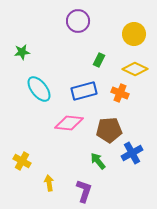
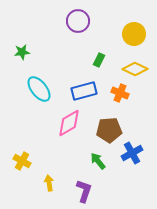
pink diamond: rotated 36 degrees counterclockwise
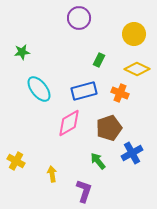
purple circle: moved 1 px right, 3 px up
yellow diamond: moved 2 px right
brown pentagon: moved 2 px up; rotated 15 degrees counterclockwise
yellow cross: moved 6 px left
yellow arrow: moved 3 px right, 9 px up
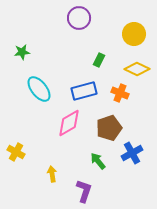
yellow cross: moved 9 px up
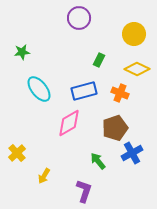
brown pentagon: moved 6 px right
yellow cross: moved 1 px right, 1 px down; rotated 18 degrees clockwise
yellow arrow: moved 8 px left, 2 px down; rotated 140 degrees counterclockwise
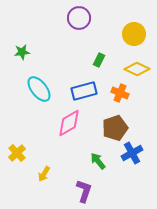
yellow arrow: moved 2 px up
